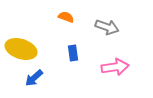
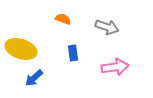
orange semicircle: moved 3 px left, 2 px down
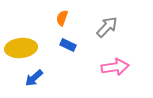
orange semicircle: moved 1 px left, 1 px up; rotated 91 degrees counterclockwise
gray arrow: rotated 65 degrees counterclockwise
yellow ellipse: moved 1 px up; rotated 24 degrees counterclockwise
blue rectangle: moved 5 px left, 8 px up; rotated 56 degrees counterclockwise
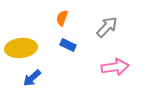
blue arrow: moved 2 px left
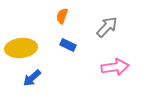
orange semicircle: moved 2 px up
